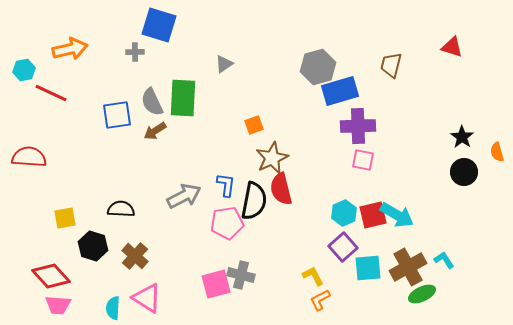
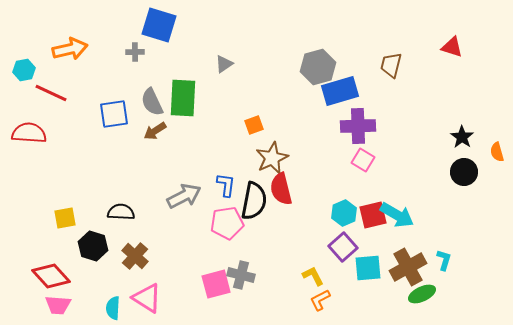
blue square at (117, 115): moved 3 px left, 1 px up
red semicircle at (29, 157): moved 24 px up
pink square at (363, 160): rotated 20 degrees clockwise
black semicircle at (121, 209): moved 3 px down
cyan L-shape at (444, 260): rotated 50 degrees clockwise
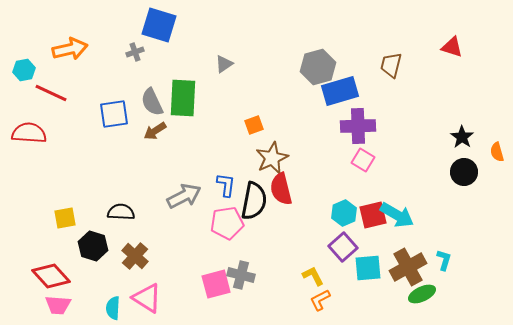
gray cross at (135, 52): rotated 18 degrees counterclockwise
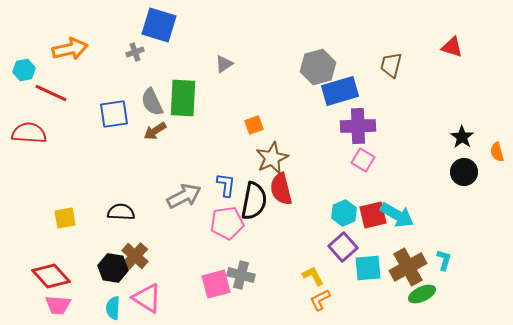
black hexagon at (93, 246): moved 20 px right, 22 px down; rotated 8 degrees counterclockwise
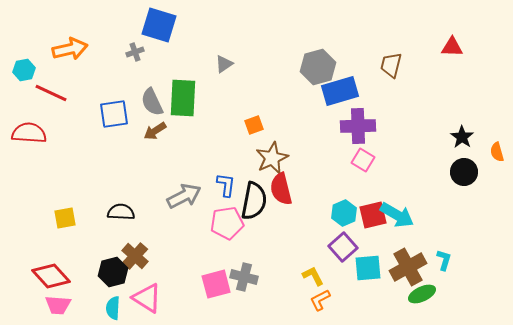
red triangle at (452, 47): rotated 15 degrees counterclockwise
black hexagon at (113, 268): moved 4 px down; rotated 24 degrees counterclockwise
gray cross at (241, 275): moved 3 px right, 2 px down
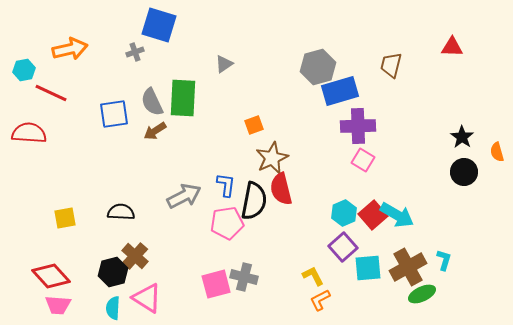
red square at (373, 215): rotated 28 degrees counterclockwise
